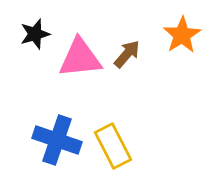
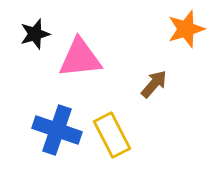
orange star: moved 4 px right, 6 px up; rotated 15 degrees clockwise
brown arrow: moved 27 px right, 30 px down
blue cross: moved 10 px up
yellow rectangle: moved 1 px left, 11 px up
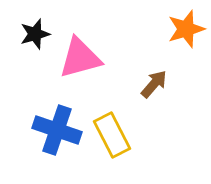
pink triangle: rotated 9 degrees counterclockwise
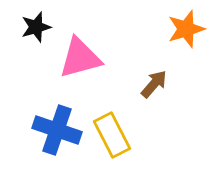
black star: moved 1 px right, 7 px up
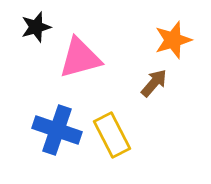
orange star: moved 13 px left, 11 px down
brown arrow: moved 1 px up
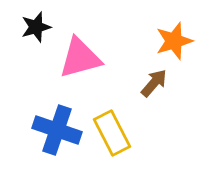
orange star: moved 1 px right, 1 px down
yellow rectangle: moved 2 px up
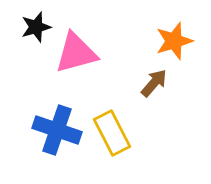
pink triangle: moved 4 px left, 5 px up
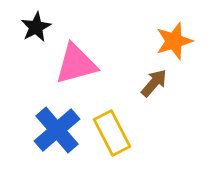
black star: rotated 12 degrees counterclockwise
pink triangle: moved 11 px down
blue cross: rotated 30 degrees clockwise
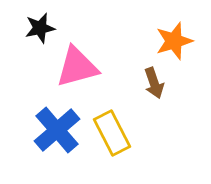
black star: moved 4 px right, 1 px down; rotated 16 degrees clockwise
pink triangle: moved 1 px right, 3 px down
brown arrow: rotated 120 degrees clockwise
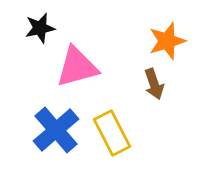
orange star: moved 7 px left
brown arrow: moved 1 px down
blue cross: moved 1 px left
